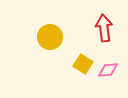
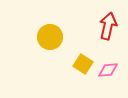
red arrow: moved 4 px right, 2 px up; rotated 20 degrees clockwise
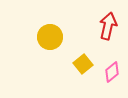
yellow square: rotated 18 degrees clockwise
pink diamond: moved 4 px right, 2 px down; rotated 35 degrees counterclockwise
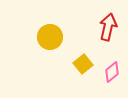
red arrow: moved 1 px down
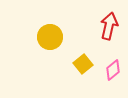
red arrow: moved 1 px right, 1 px up
pink diamond: moved 1 px right, 2 px up
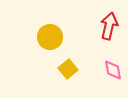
yellow square: moved 15 px left, 5 px down
pink diamond: rotated 60 degrees counterclockwise
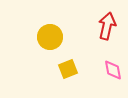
red arrow: moved 2 px left
yellow square: rotated 18 degrees clockwise
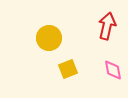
yellow circle: moved 1 px left, 1 px down
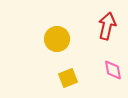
yellow circle: moved 8 px right, 1 px down
yellow square: moved 9 px down
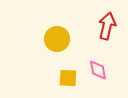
pink diamond: moved 15 px left
yellow square: rotated 24 degrees clockwise
